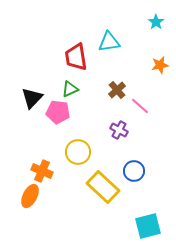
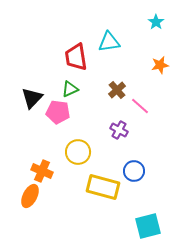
yellow rectangle: rotated 28 degrees counterclockwise
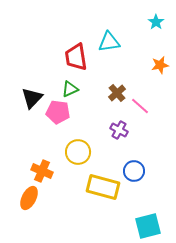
brown cross: moved 3 px down
orange ellipse: moved 1 px left, 2 px down
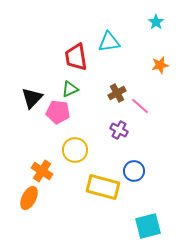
brown cross: rotated 12 degrees clockwise
yellow circle: moved 3 px left, 2 px up
orange cross: rotated 10 degrees clockwise
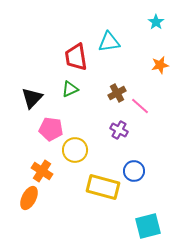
pink pentagon: moved 7 px left, 17 px down
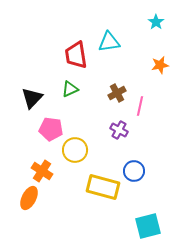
red trapezoid: moved 2 px up
pink line: rotated 60 degrees clockwise
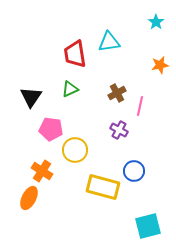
red trapezoid: moved 1 px left, 1 px up
black triangle: moved 1 px left, 1 px up; rotated 10 degrees counterclockwise
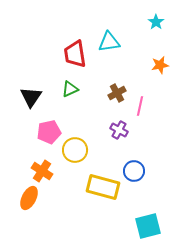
pink pentagon: moved 2 px left, 3 px down; rotated 20 degrees counterclockwise
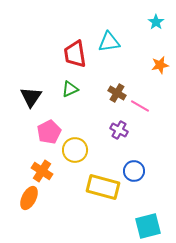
brown cross: rotated 30 degrees counterclockwise
pink line: rotated 72 degrees counterclockwise
pink pentagon: rotated 15 degrees counterclockwise
